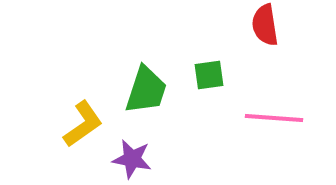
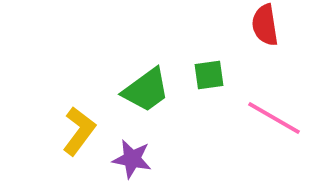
green trapezoid: rotated 36 degrees clockwise
pink line: rotated 26 degrees clockwise
yellow L-shape: moved 4 px left, 7 px down; rotated 18 degrees counterclockwise
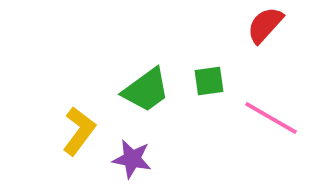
red semicircle: rotated 51 degrees clockwise
green square: moved 6 px down
pink line: moved 3 px left
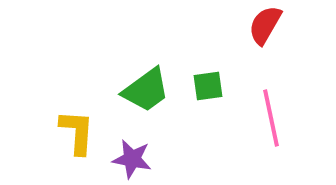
red semicircle: rotated 12 degrees counterclockwise
green square: moved 1 px left, 5 px down
pink line: rotated 48 degrees clockwise
yellow L-shape: moved 2 px left, 1 px down; rotated 33 degrees counterclockwise
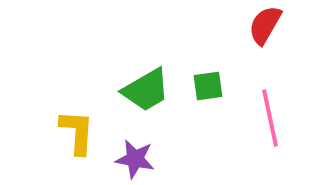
green trapezoid: rotated 6 degrees clockwise
pink line: moved 1 px left
purple star: moved 3 px right
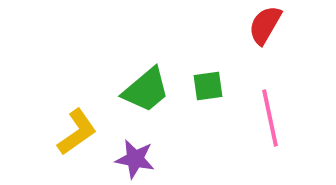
green trapezoid: rotated 10 degrees counterclockwise
yellow L-shape: rotated 51 degrees clockwise
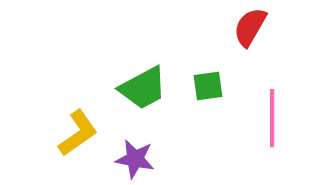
red semicircle: moved 15 px left, 2 px down
green trapezoid: moved 3 px left, 2 px up; rotated 12 degrees clockwise
pink line: moved 2 px right; rotated 12 degrees clockwise
yellow L-shape: moved 1 px right, 1 px down
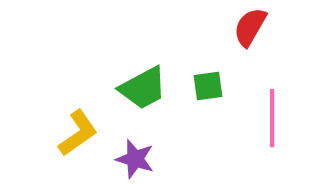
purple star: rotated 6 degrees clockwise
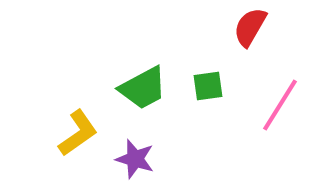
pink line: moved 8 px right, 13 px up; rotated 32 degrees clockwise
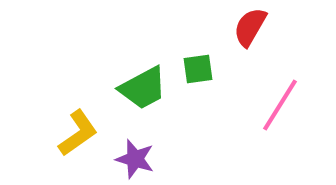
green square: moved 10 px left, 17 px up
